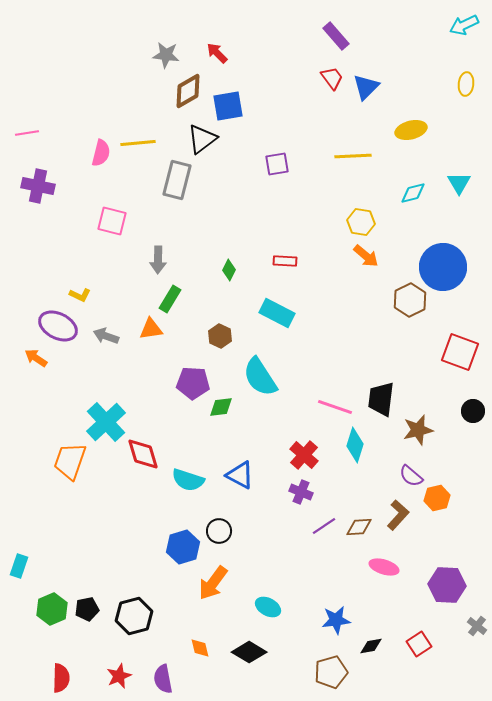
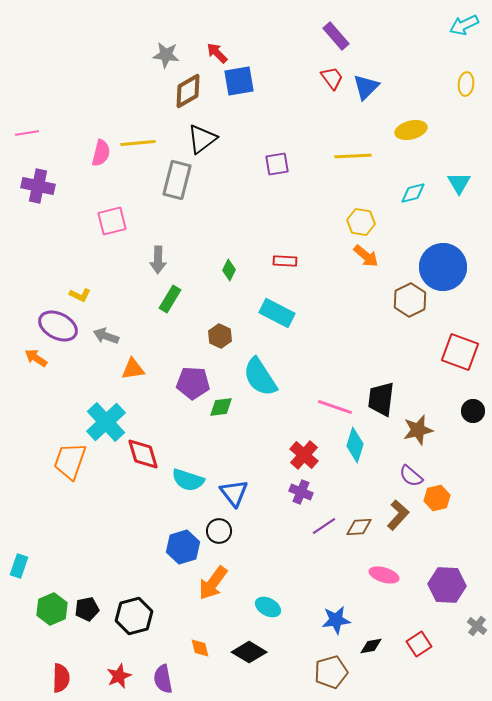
blue square at (228, 106): moved 11 px right, 25 px up
pink square at (112, 221): rotated 28 degrees counterclockwise
orange triangle at (151, 329): moved 18 px left, 40 px down
blue triangle at (240, 475): moved 6 px left, 18 px down; rotated 24 degrees clockwise
pink ellipse at (384, 567): moved 8 px down
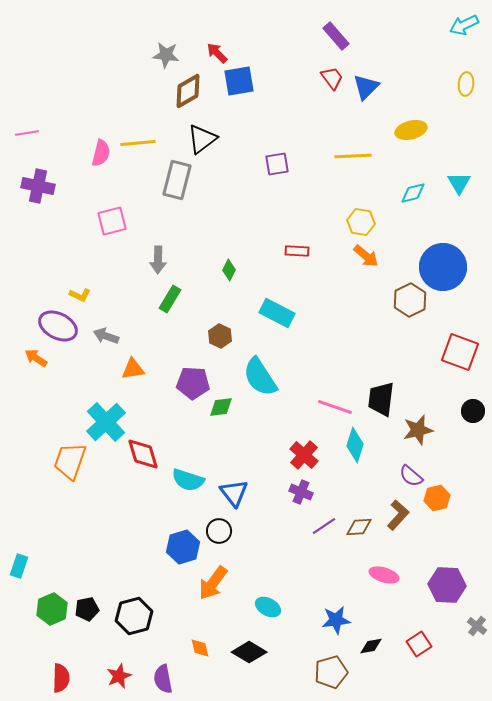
red rectangle at (285, 261): moved 12 px right, 10 px up
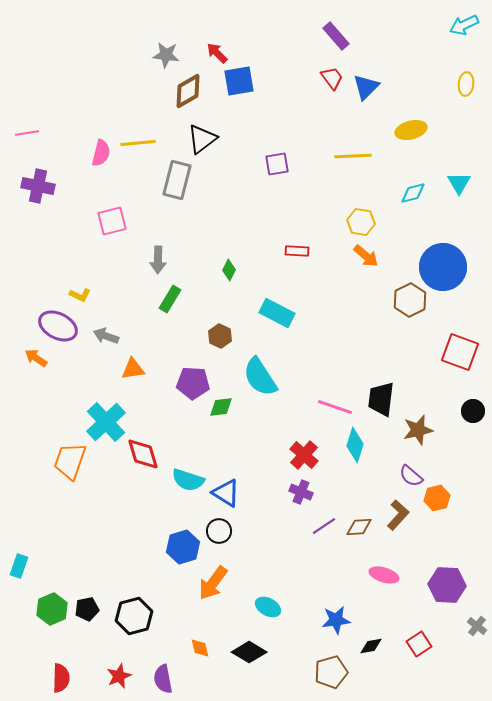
blue triangle at (234, 493): moved 8 px left; rotated 20 degrees counterclockwise
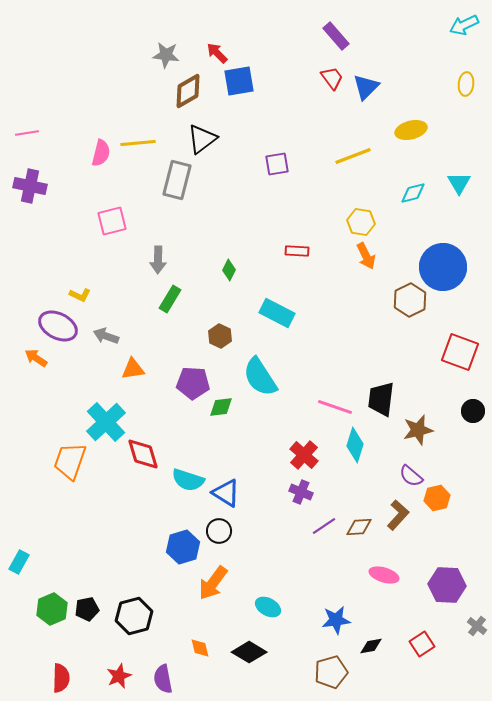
yellow line at (353, 156): rotated 18 degrees counterclockwise
purple cross at (38, 186): moved 8 px left
orange arrow at (366, 256): rotated 24 degrees clockwise
cyan rectangle at (19, 566): moved 4 px up; rotated 10 degrees clockwise
red square at (419, 644): moved 3 px right
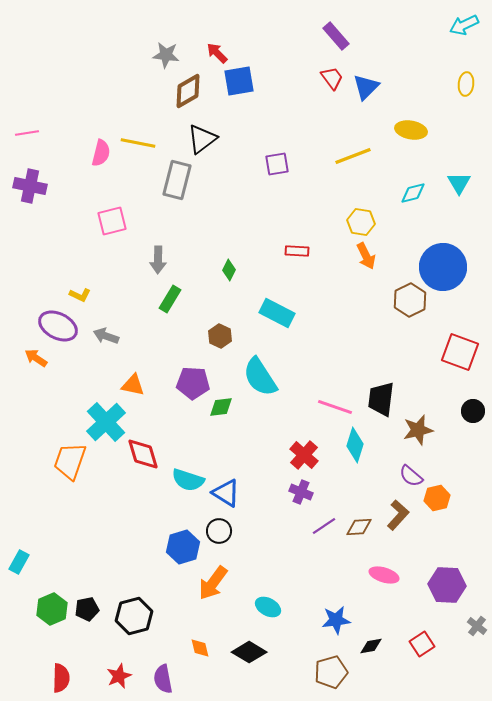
yellow ellipse at (411, 130): rotated 24 degrees clockwise
yellow line at (138, 143): rotated 16 degrees clockwise
orange triangle at (133, 369): moved 16 px down; rotated 20 degrees clockwise
